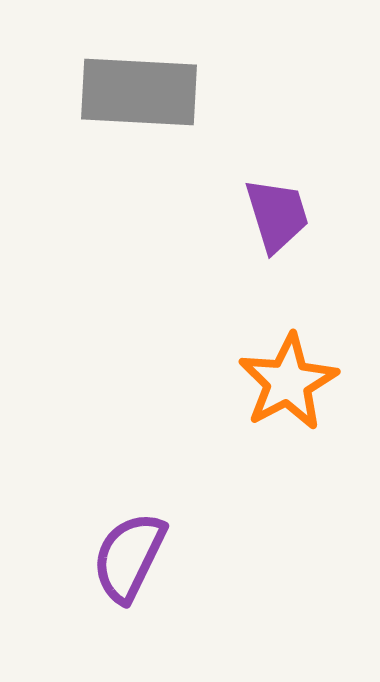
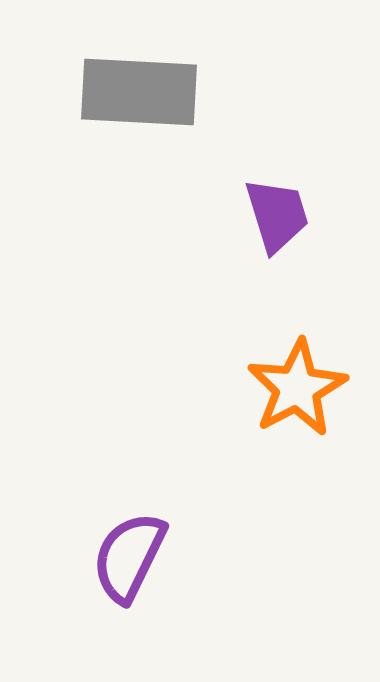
orange star: moved 9 px right, 6 px down
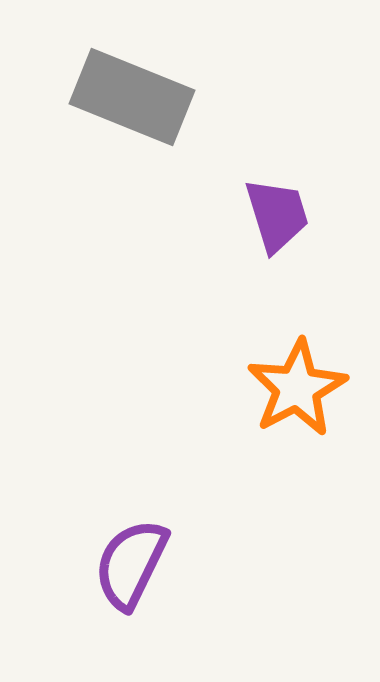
gray rectangle: moved 7 px left, 5 px down; rotated 19 degrees clockwise
purple semicircle: moved 2 px right, 7 px down
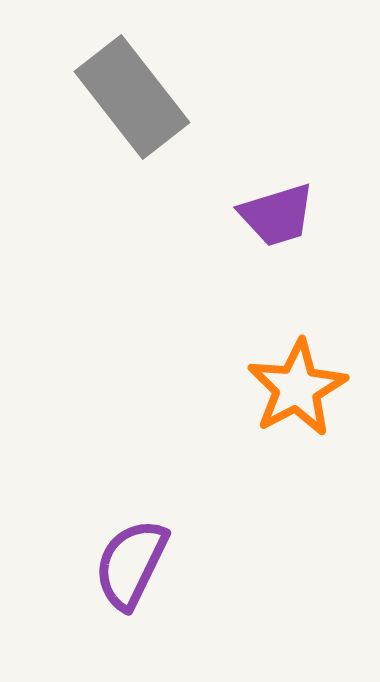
gray rectangle: rotated 30 degrees clockwise
purple trapezoid: rotated 90 degrees clockwise
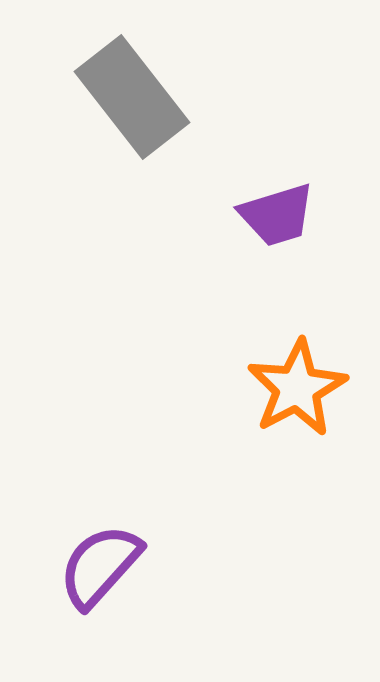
purple semicircle: moved 31 px left, 2 px down; rotated 16 degrees clockwise
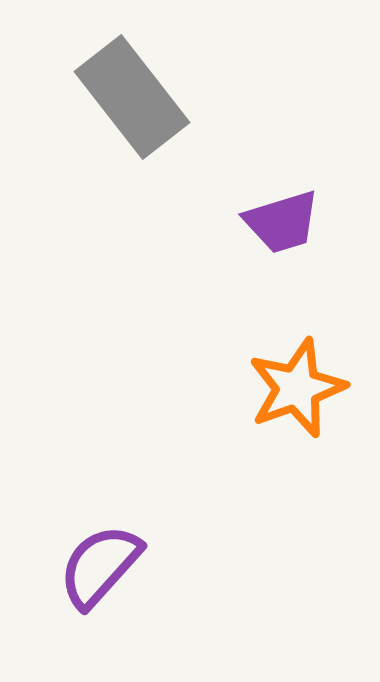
purple trapezoid: moved 5 px right, 7 px down
orange star: rotated 8 degrees clockwise
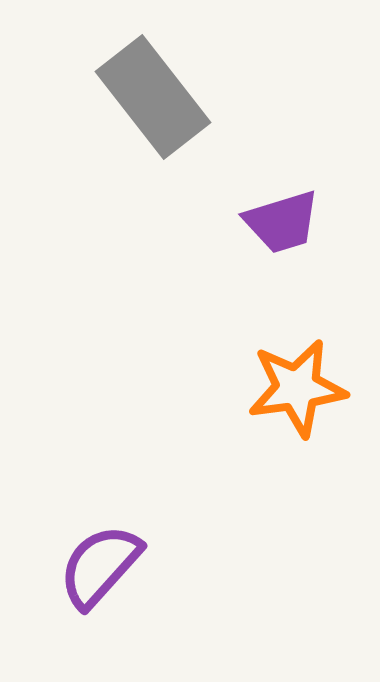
gray rectangle: moved 21 px right
orange star: rotated 12 degrees clockwise
